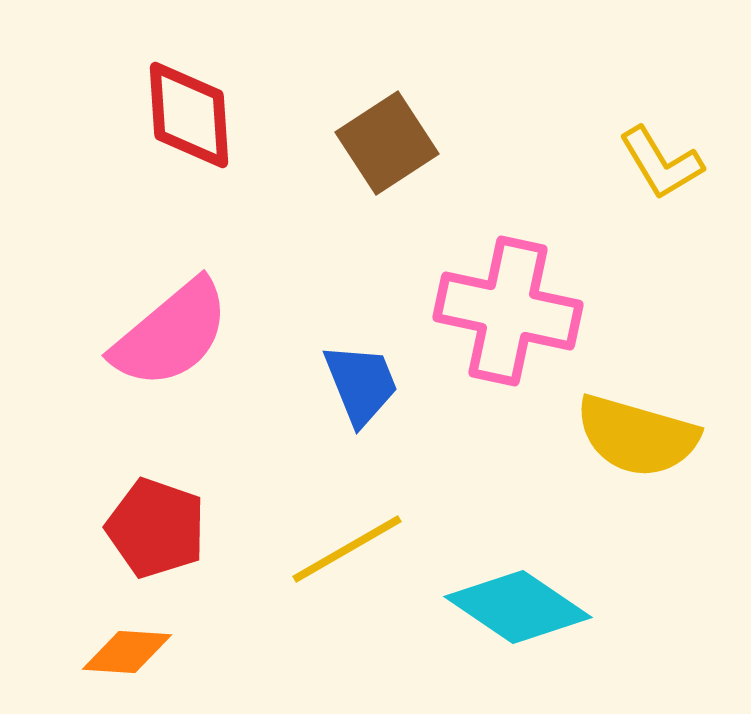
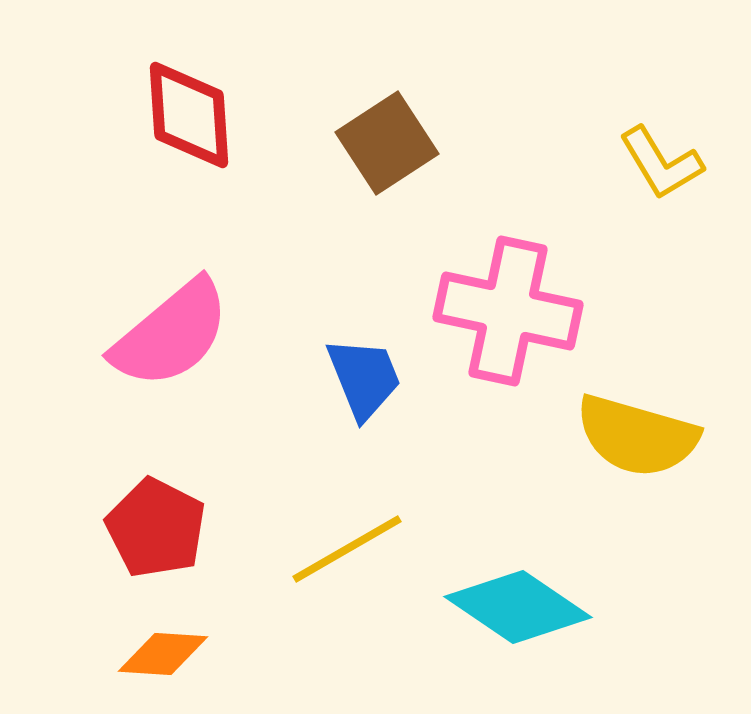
blue trapezoid: moved 3 px right, 6 px up
red pentagon: rotated 8 degrees clockwise
orange diamond: moved 36 px right, 2 px down
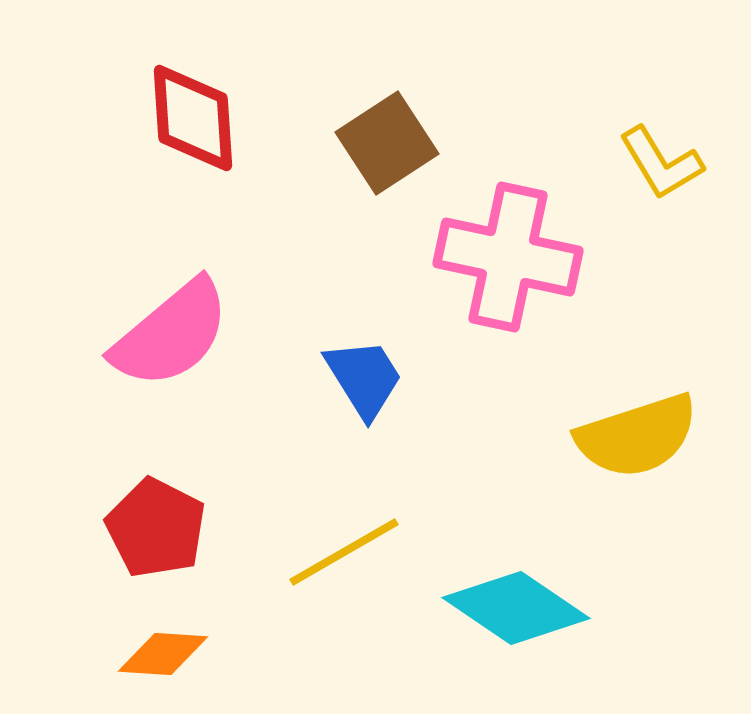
red diamond: moved 4 px right, 3 px down
pink cross: moved 54 px up
blue trapezoid: rotated 10 degrees counterclockwise
yellow semicircle: rotated 34 degrees counterclockwise
yellow line: moved 3 px left, 3 px down
cyan diamond: moved 2 px left, 1 px down
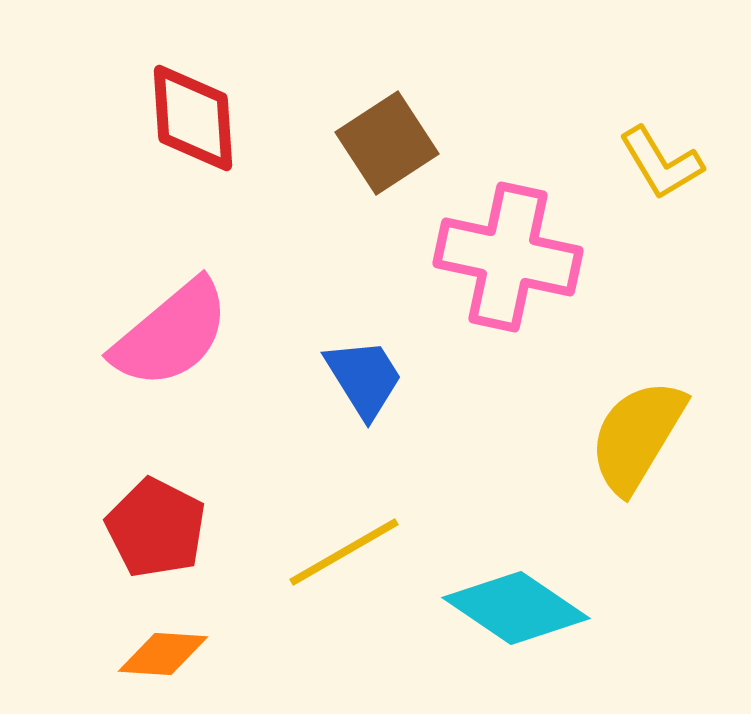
yellow semicircle: rotated 139 degrees clockwise
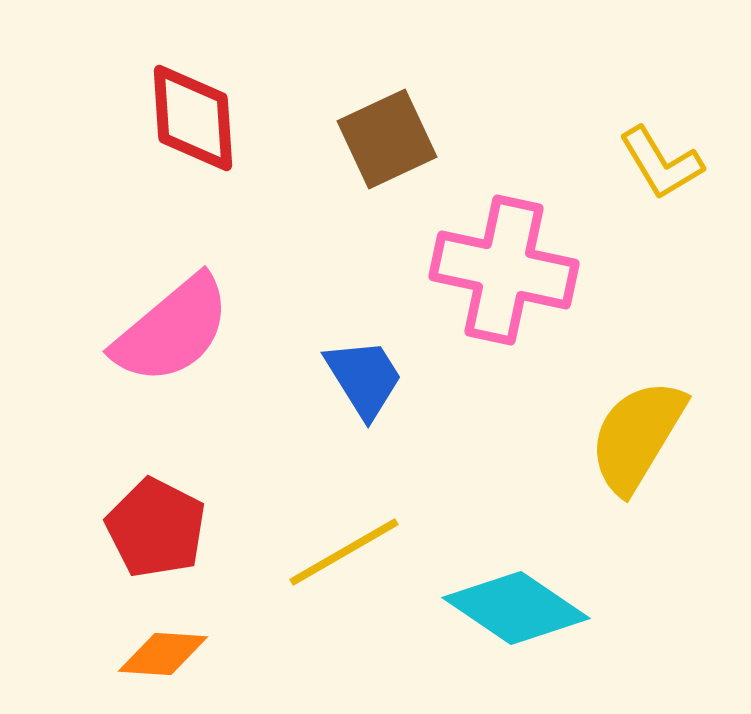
brown square: moved 4 px up; rotated 8 degrees clockwise
pink cross: moved 4 px left, 13 px down
pink semicircle: moved 1 px right, 4 px up
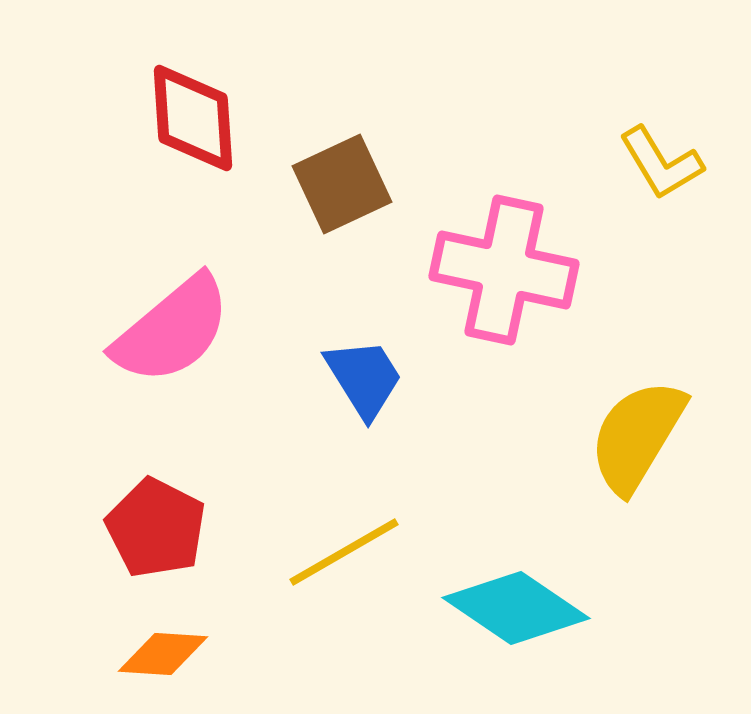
brown square: moved 45 px left, 45 px down
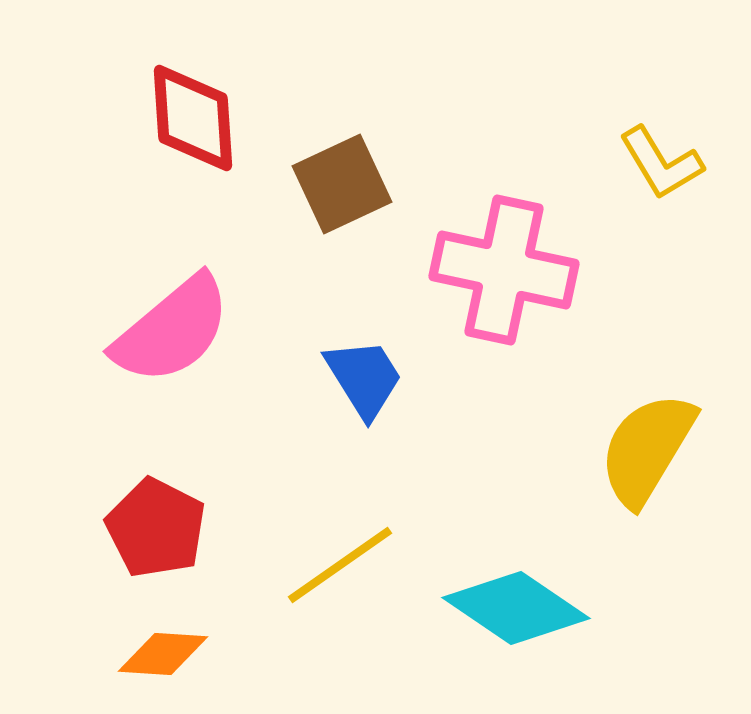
yellow semicircle: moved 10 px right, 13 px down
yellow line: moved 4 px left, 13 px down; rotated 5 degrees counterclockwise
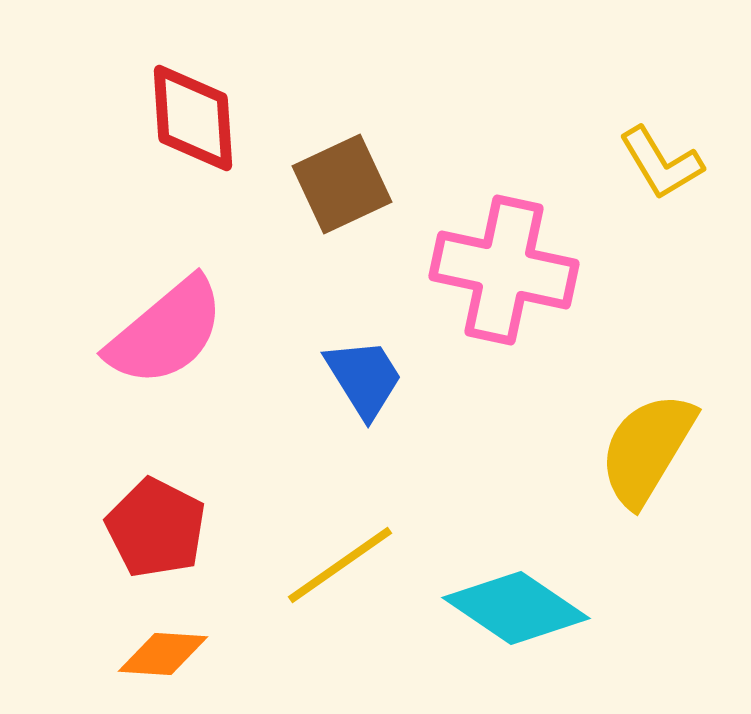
pink semicircle: moved 6 px left, 2 px down
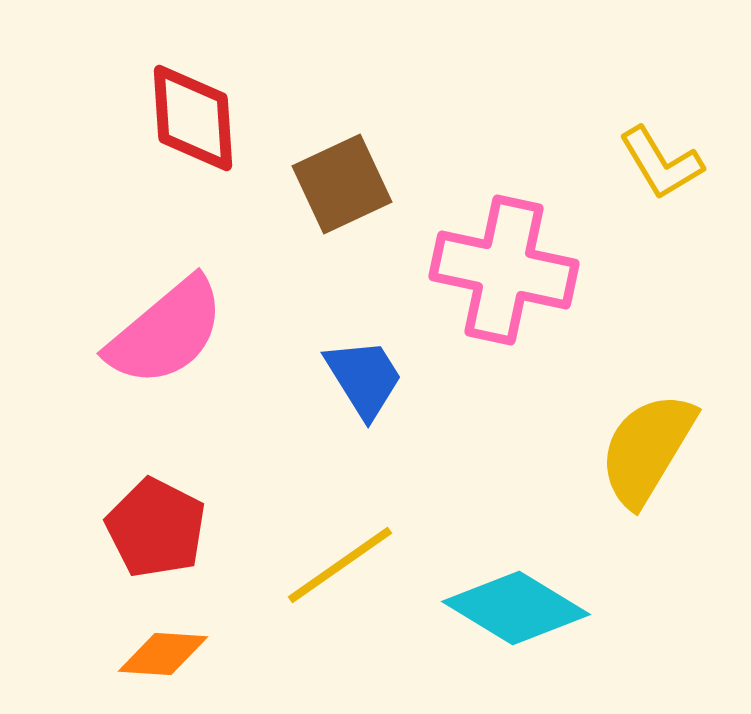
cyan diamond: rotated 3 degrees counterclockwise
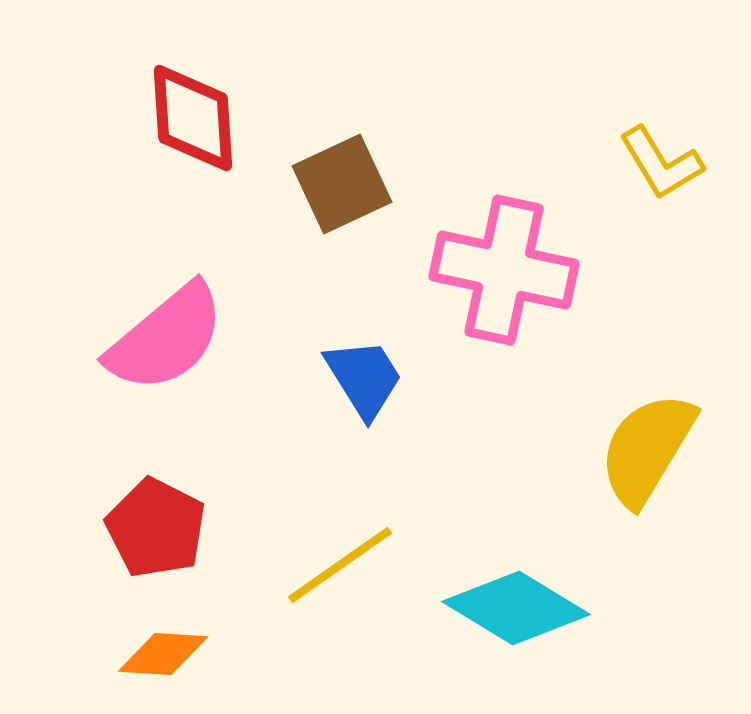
pink semicircle: moved 6 px down
